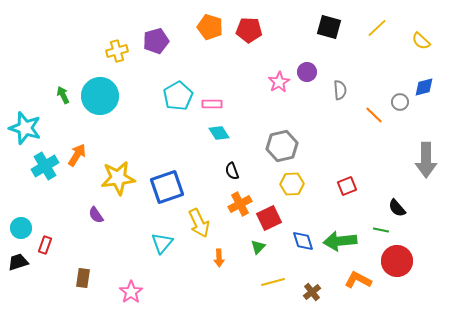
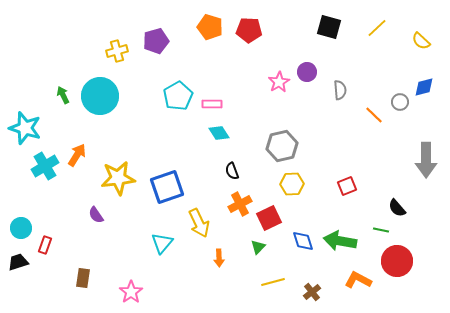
green arrow at (340, 241): rotated 16 degrees clockwise
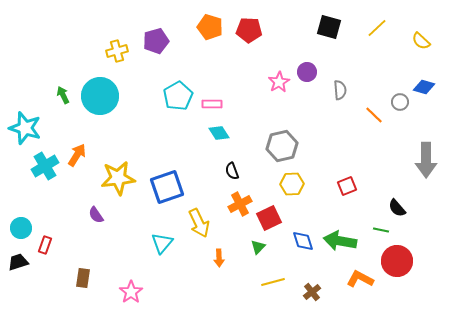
blue diamond at (424, 87): rotated 30 degrees clockwise
orange L-shape at (358, 280): moved 2 px right, 1 px up
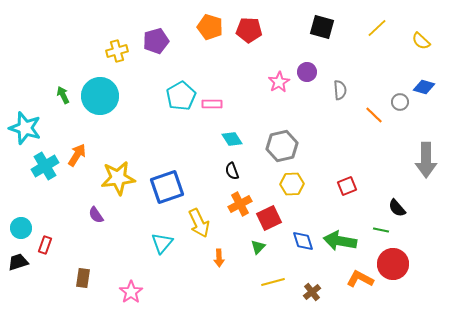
black square at (329, 27): moved 7 px left
cyan pentagon at (178, 96): moved 3 px right
cyan diamond at (219, 133): moved 13 px right, 6 px down
red circle at (397, 261): moved 4 px left, 3 px down
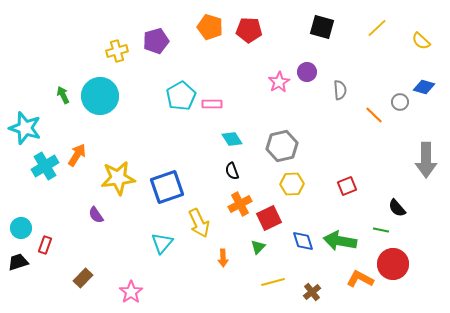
orange arrow at (219, 258): moved 4 px right
brown rectangle at (83, 278): rotated 36 degrees clockwise
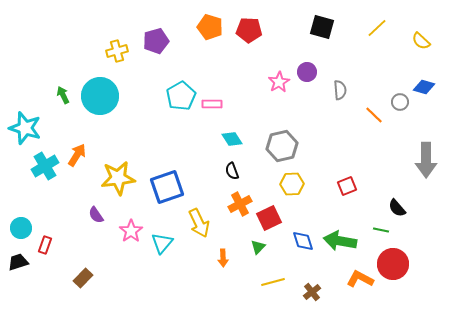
pink star at (131, 292): moved 61 px up
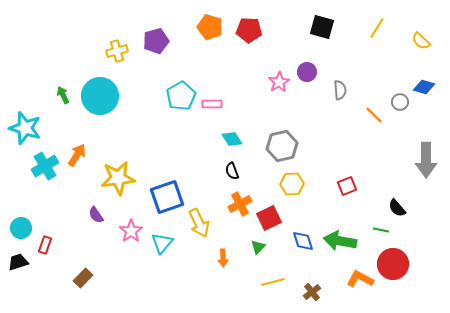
yellow line at (377, 28): rotated 15 degrees counterclockwise
blue square at (167, 187): moved 10 px down
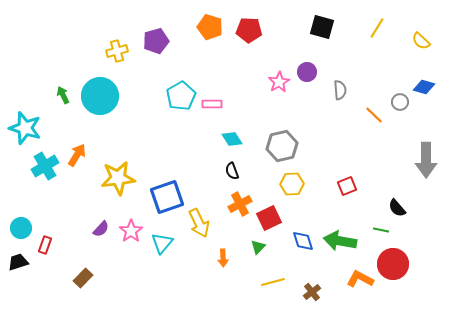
purple semicircle at (96, 215): moved 5 px right, 14 px down; rotated 102 degrees counterclockwise
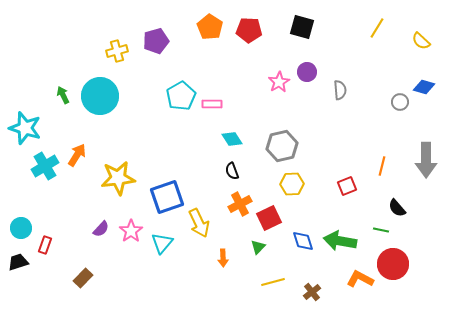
orange pentagon at (210, 27): rotated 15 degrees clockwise
black square at (322, 27): moved 20 px left
orange line at (374, 115): moved 8 px right, 51 px down; rotated 60 degrees clockwise
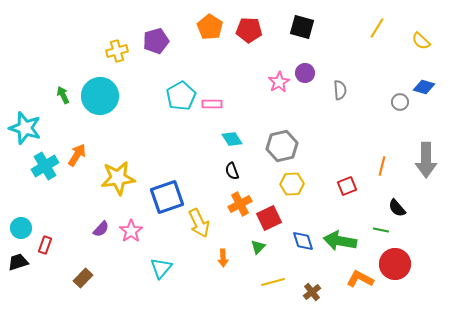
purple circle at (307, 72): moved 2 px left, 1 px down
cyan triangle at (162, 243): moved 1 px left, 25 px down
red circle at (393, 264): moved 2 px right
